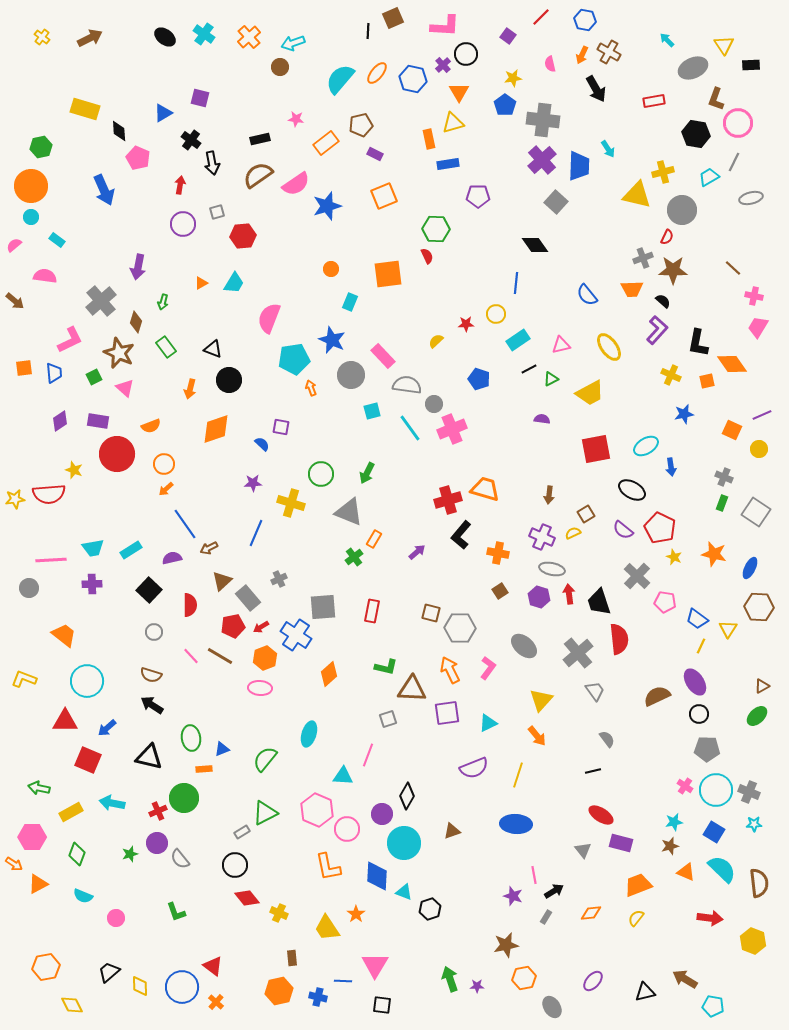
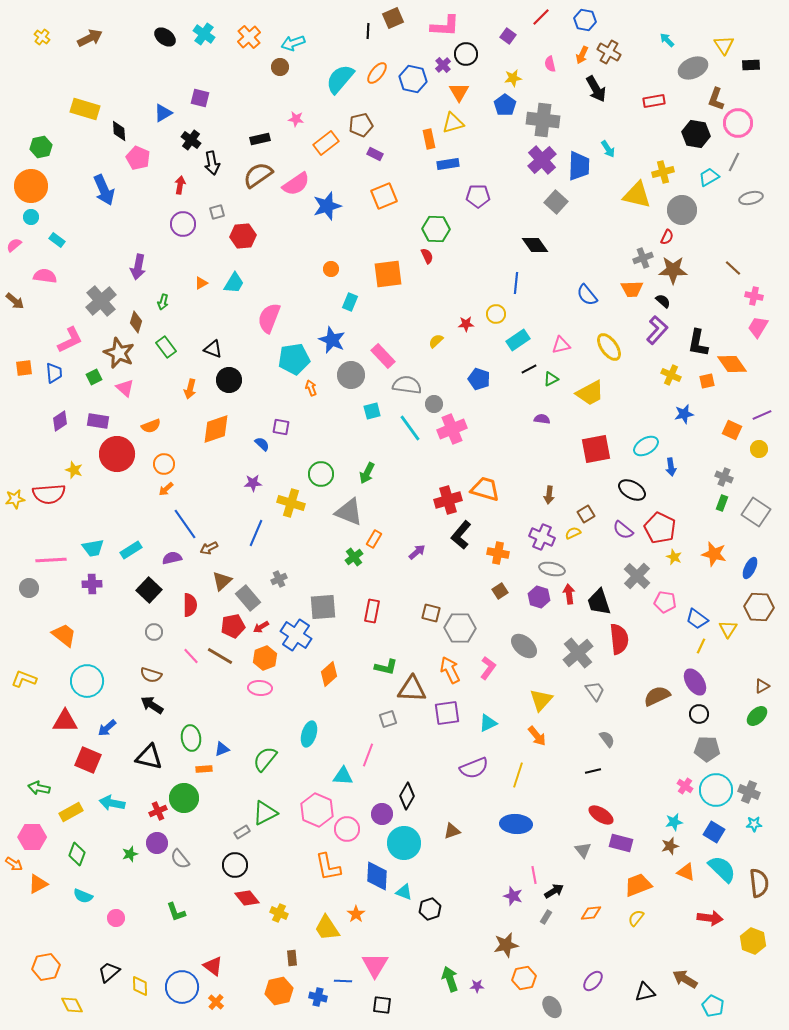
cyan pentagon at (713, 1006): rotated 15 degrees clockwise
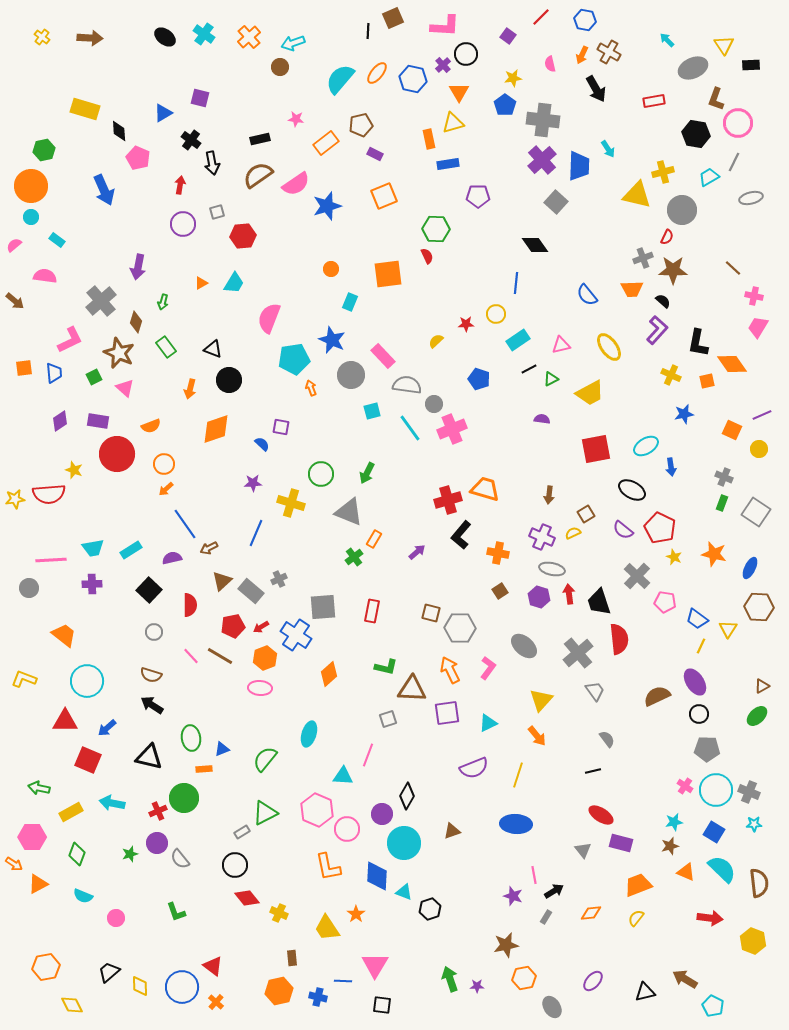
brown arrow at (90, 38): rotated 30 degrees clockwise
green hexagon at (41, 147): moved 3 px right, 3 px down
gray rectangle at (248, 598): moved 3 px right, 7 px up; rotated 10 degrees counterclockwise
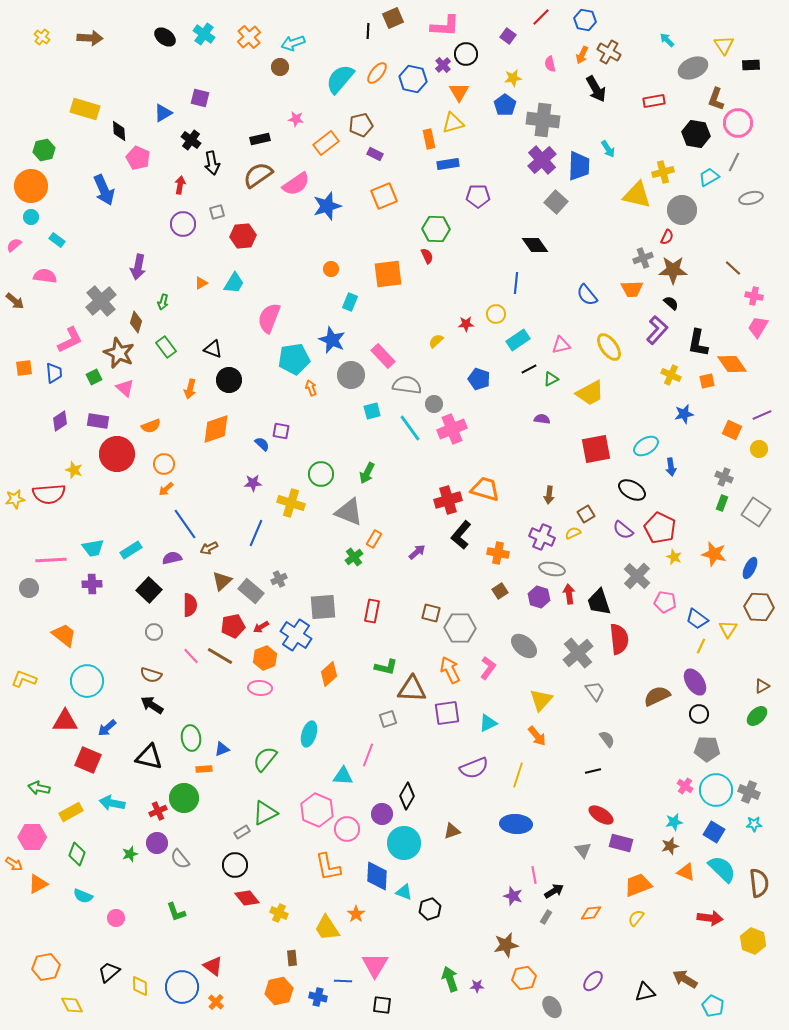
black semicircle at (663, 301): moved 8 px right, 2 px down
purple square at (281, 427): moved 4 px down
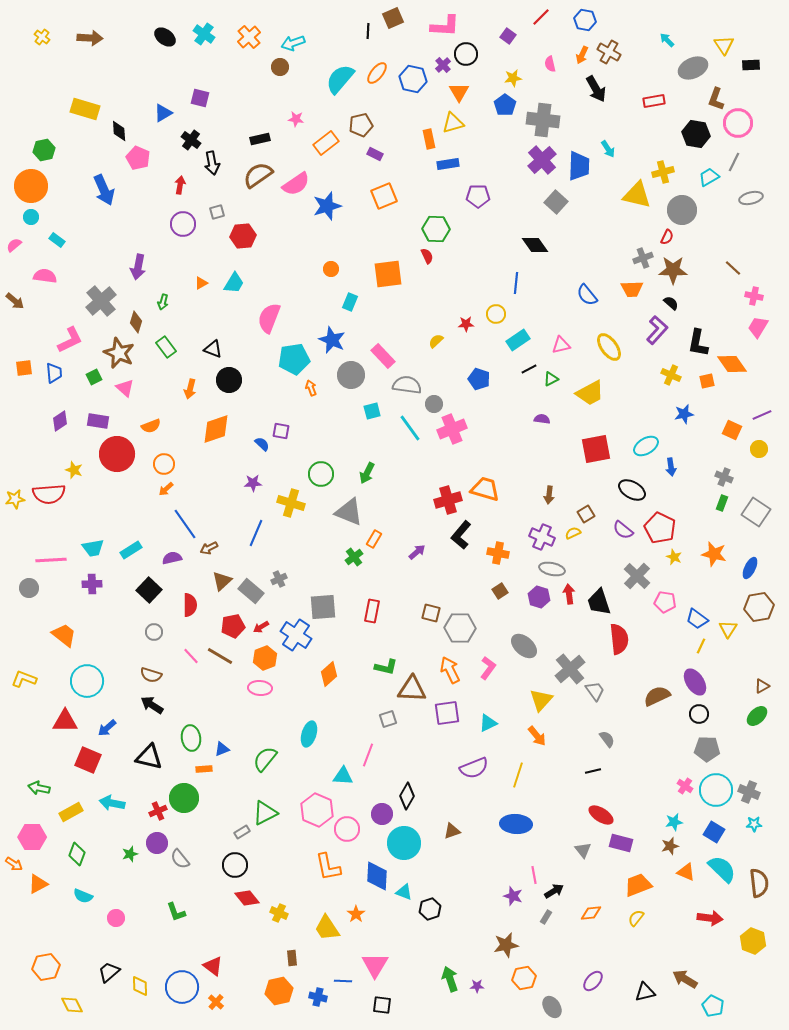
brown hexagon at (759, 607): rotated 12 degrees counterclockwise
gray cross at (578, 653): moved 8 px left, 16 px down
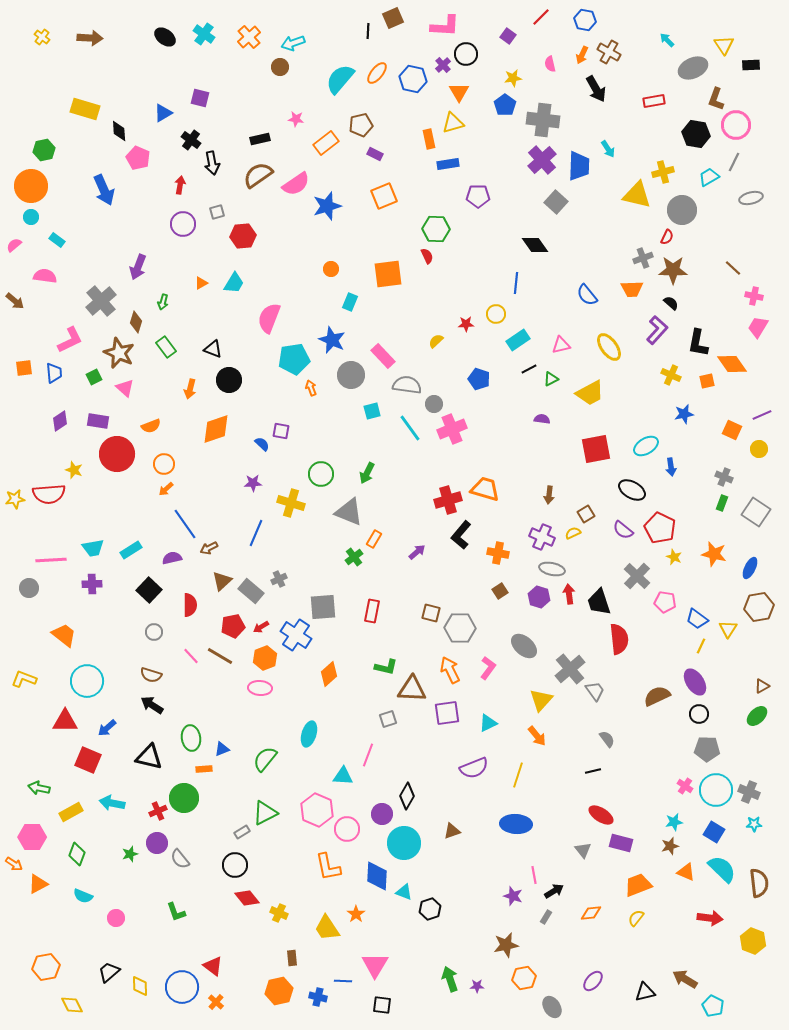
pink circle at (738, 123): moved 2 px left, 2 px down
purple arrow at (138, 267): rotated 10 degrees clockwise
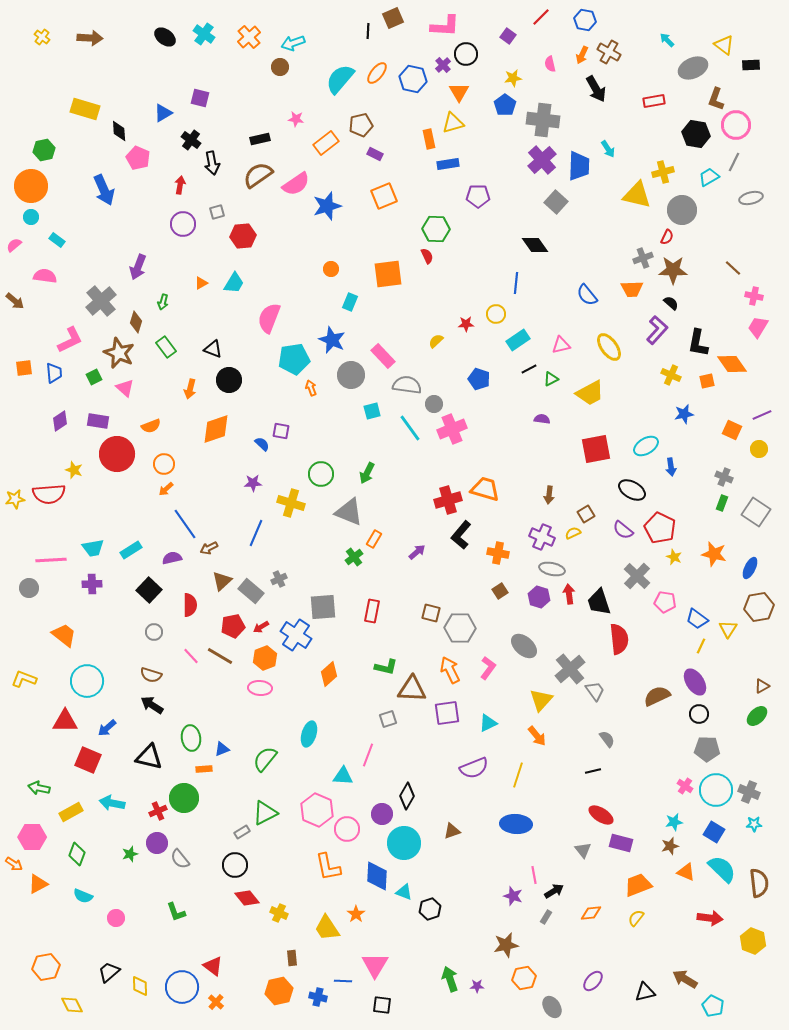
yellow triangle at (724, 45): rotated 20 degrees counterclockwise
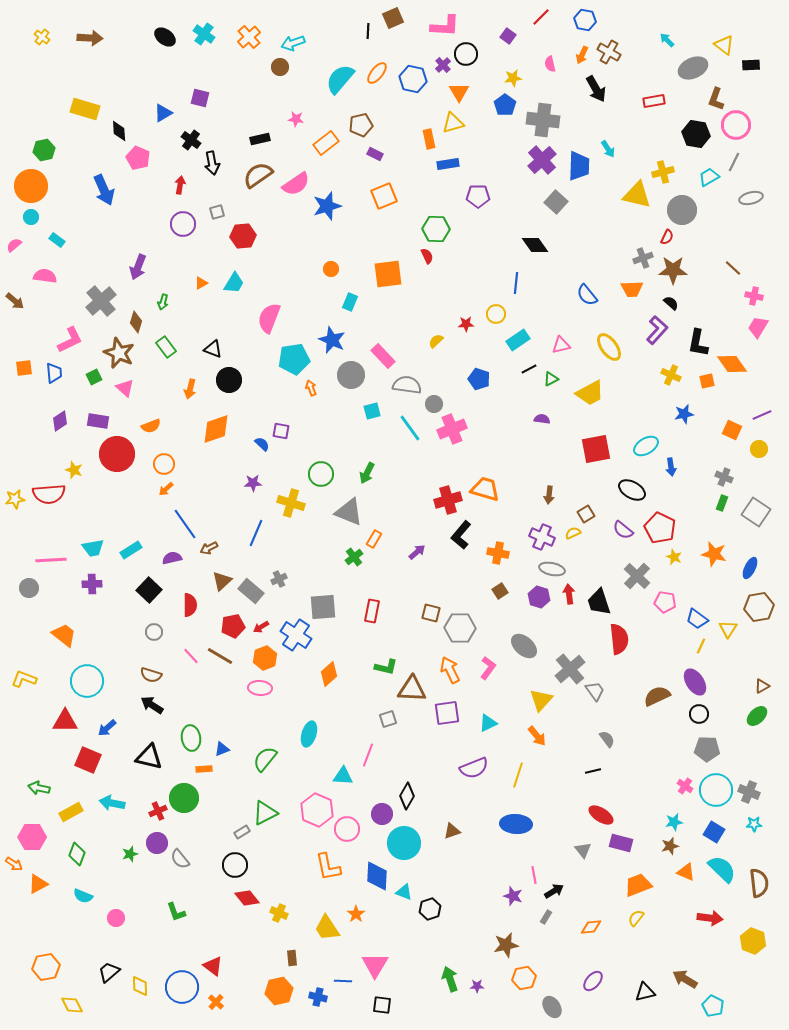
orange diamond at (591, 913): moved 14 px down
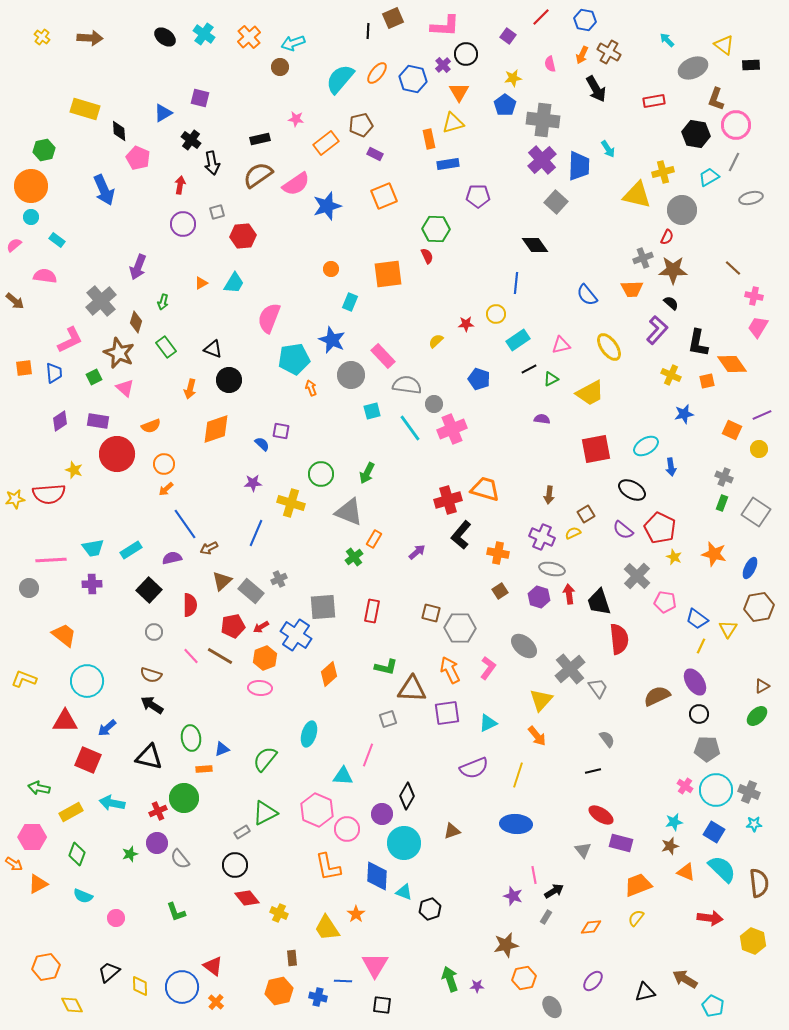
gray trapezoid at (595, 691): moved 3 px right, 3 px up
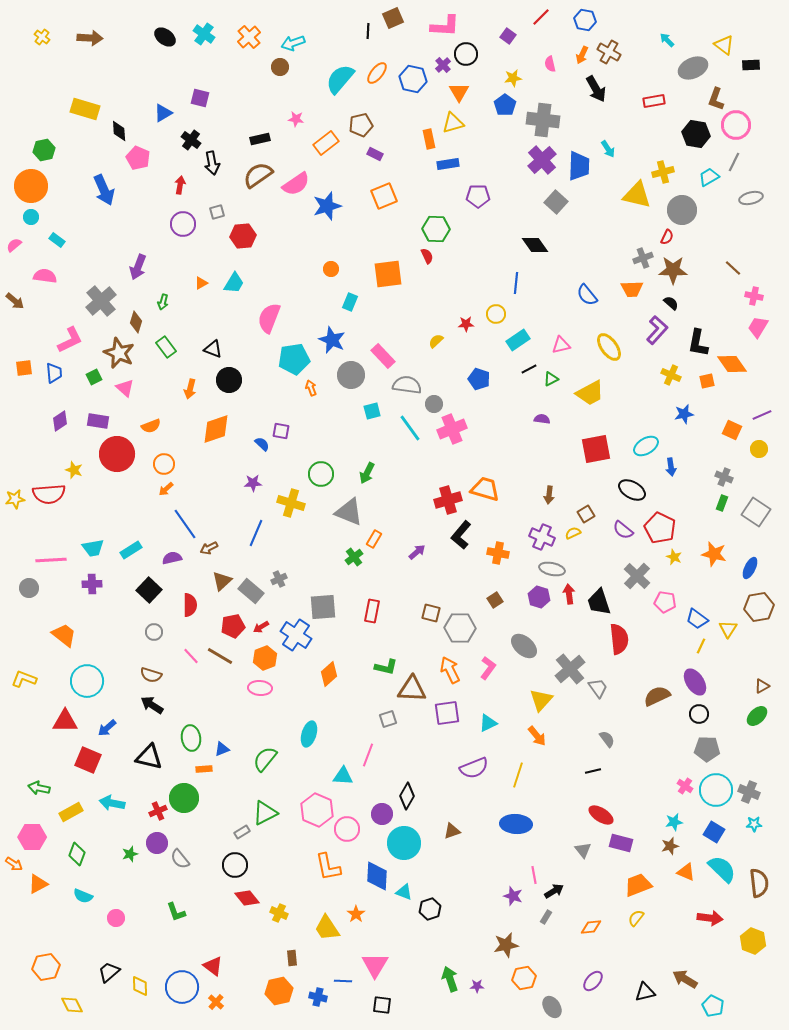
brown square at (500, 591): moved 5 px left, 9 px down
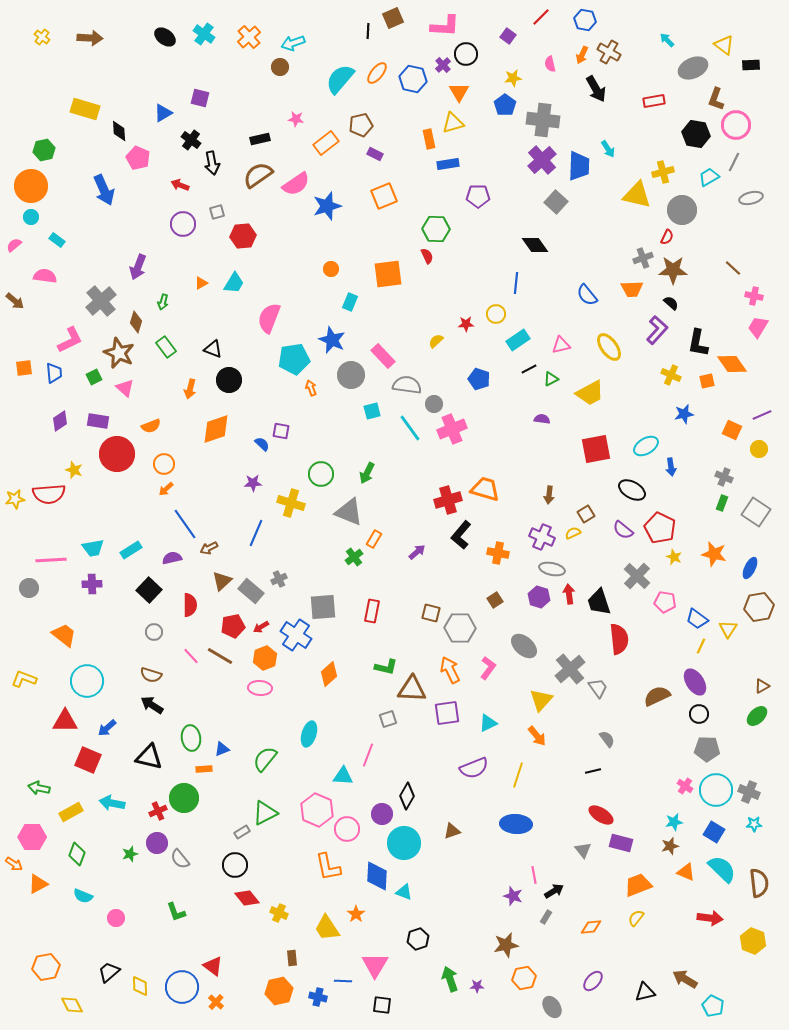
red arrow at (180, 185): rotated 78 degrees counterclockwise
black hexagon at (430, 909): moved 12 px left, 30 px down
